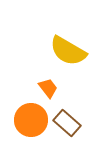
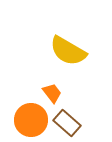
orange trapezoid: moved 4 px right, 5 px down
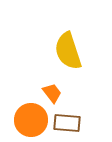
yellow semicircle: rotated 42 degrees clockwise
brown rectangle: rotated 36 degrees counterclockwise
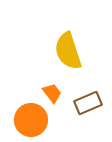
brown rectangle: moved 21 px right, 20 px up; rotated 28 degrees counterclockwise
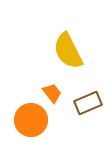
yellow semicircle: rotated 9 degrees counterclockwise
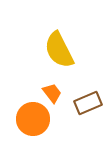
yellow semicircle: moved 9 px left, 1 px up
orange circle: moved 2 px right, 1 px up
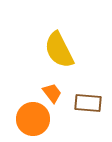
brown rectangle: rotated 28 degrees clockwise
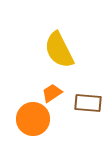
orange trapezoid: rotated 85 degrees counterclockwise
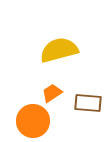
yellow semicircle: rotated 102 degrees clockwise
orange circle: moved 2 px down
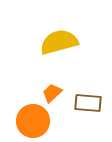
yellow semicircle: moved 8 px up
orange trapezoid: rotated 10 degrees counterclockwise
